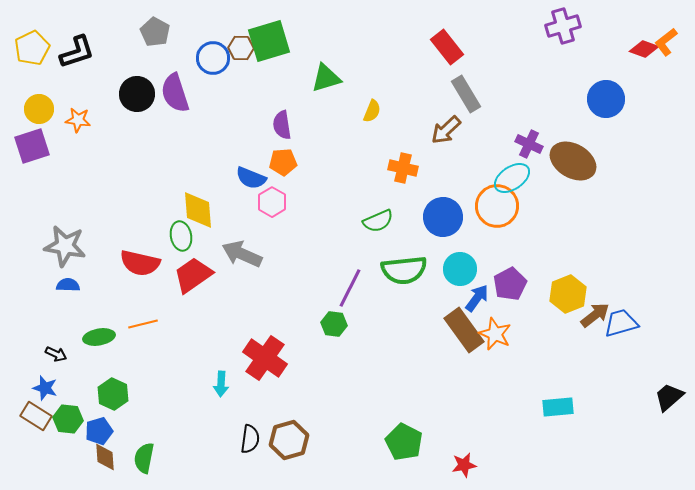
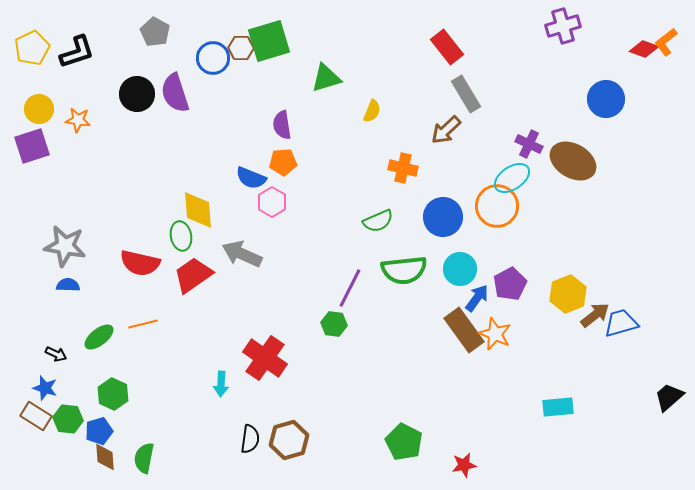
green ellipse at (99, 337): rotated 28 degrees counterclockwise
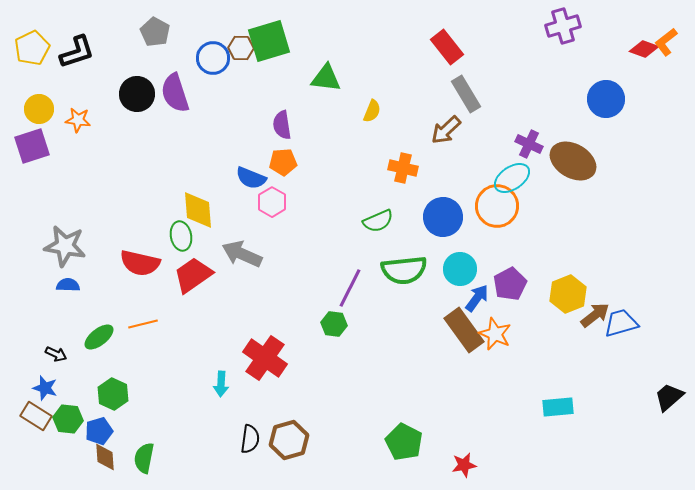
green triangle at (326, 78): rotated 24 degrees clockwise
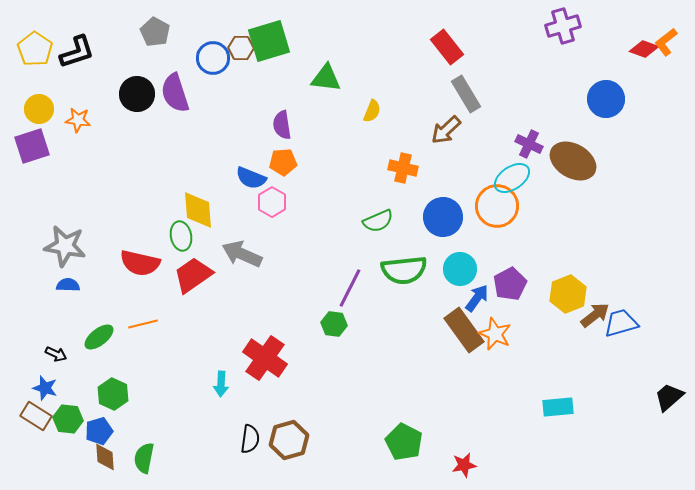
yellow pentagon at (32, 48): moved 3 px right, 1 px down; rotated 12 degrees counterclockwise
